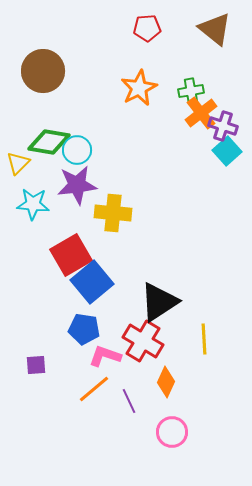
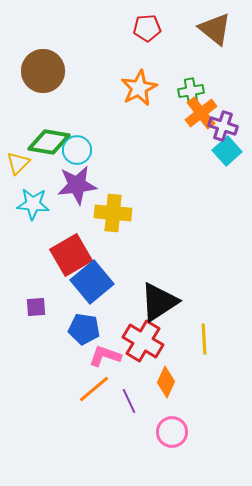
purple square: moved 58 px up
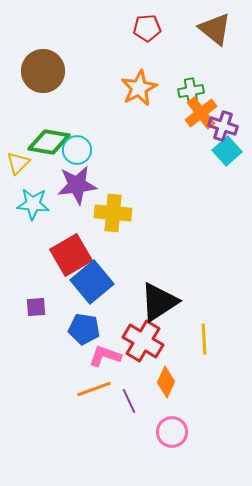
orange line: rotated 20 degrees clockwise
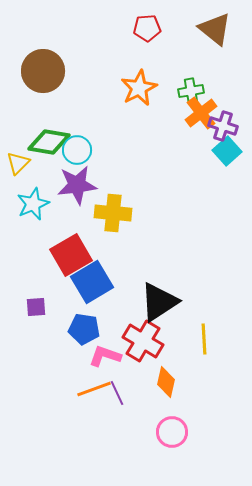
cyan star: rotated 28 degrees counterclockwise
blue square: rotated 9 degrees clockwise
orange diamond: rotated 12 degrees counterclockwise
purple line: moved 12 px left, 8 px up
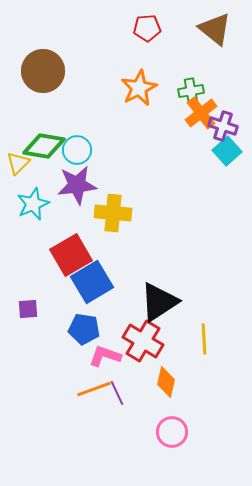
green diamond: moved 5 px left, 4 px down
purple square: moved 8 px left, 2 px down
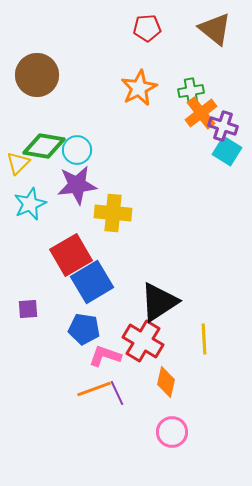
brown circle: moved 6 px left, 4 px down
cyan square: rotated 16 degrees counterclockwise
cyan star: moved 3 px left
